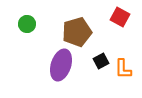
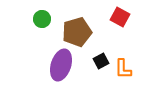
green circle: moved 15 px right, 5 px up
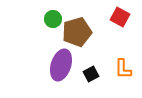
green circle: moved 11 px right
black square: moved 10 px left, 13 px down
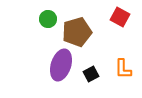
green circle: moved 5 px left
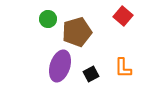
red square: moved 3 px right, 1 px up; rotated 12 degrees clockwise
purple ellipse: moved 1 px left, 1 px down
orange L-shape: moved 1 px up
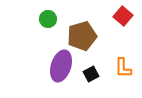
brown pentagon: moved 5 px right, 4 px down
purple ellipse: moved 1 px right
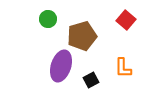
red square: moved 3 px right, 4 px down
black square: moved 6 px down
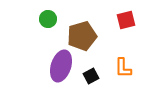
red square: rotated 36 degrees clockwise
black square: moved 4 px up
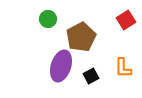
red square: rotated 18 degrees counterclockwise
brown pentagon: moved 1 px left, 1 px down; rotated 12 degrees counterclockwise
